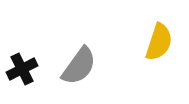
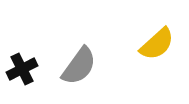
yellow semicircle: moved 2 px left, 2 px down; rotated 30 degrees clockwise
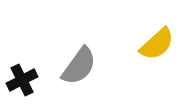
black cross: moved 11 px down
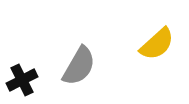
gray semicircle: rotated 6 degrees counterclockwise
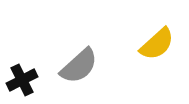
gray semicircle: rotated 18 degrees clockwise
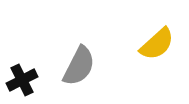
gray semicircle: rotated 21 degrees counterclockwise
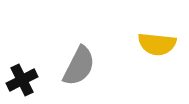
yellow semicircle: rotated 48 degrees clockwise
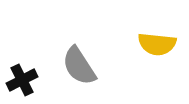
gray semicircle: rotated 120 degrees clockwise
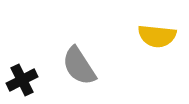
yellow semicircle: moved 8 px up
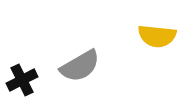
gray semicircle: moved 1 px right; rotated 87 degrees counterclockwise
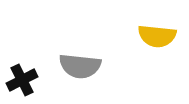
gray semicircle: rotated 36 degrees clockwise
